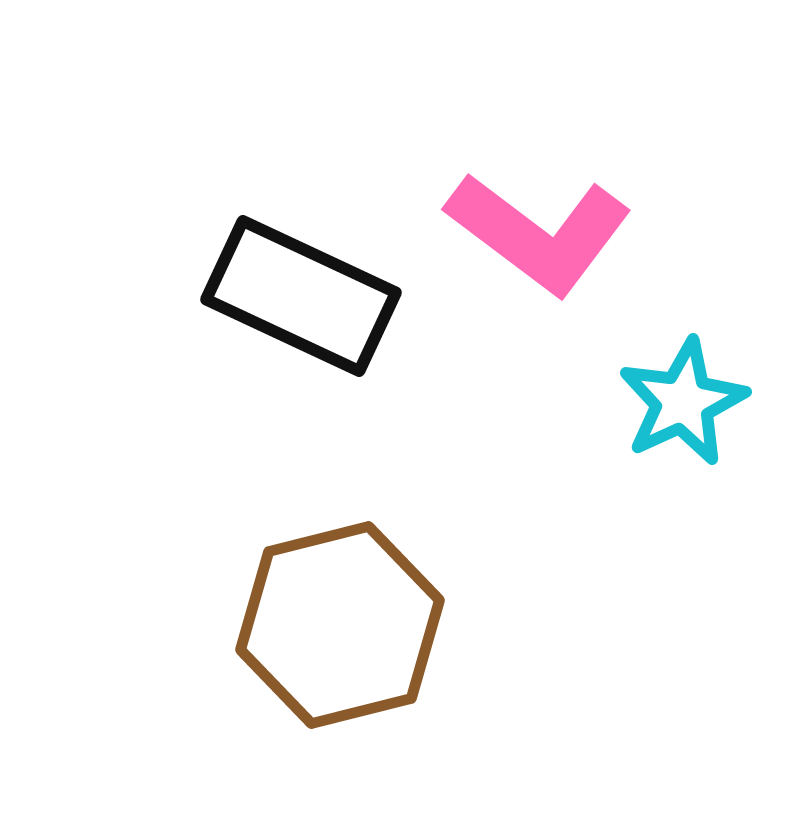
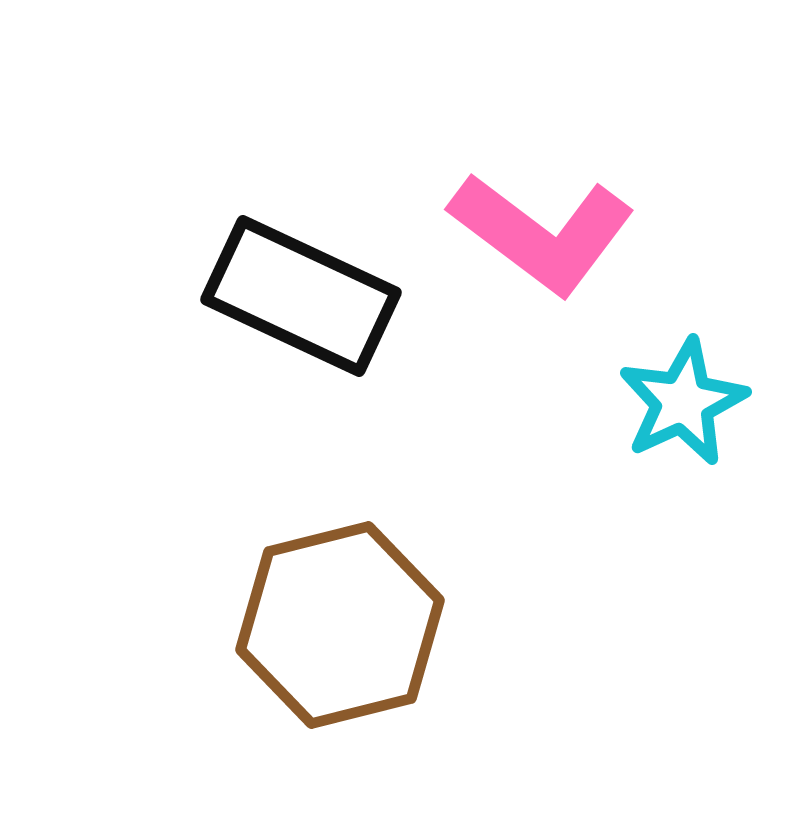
pink L-shape: moved 3 px right
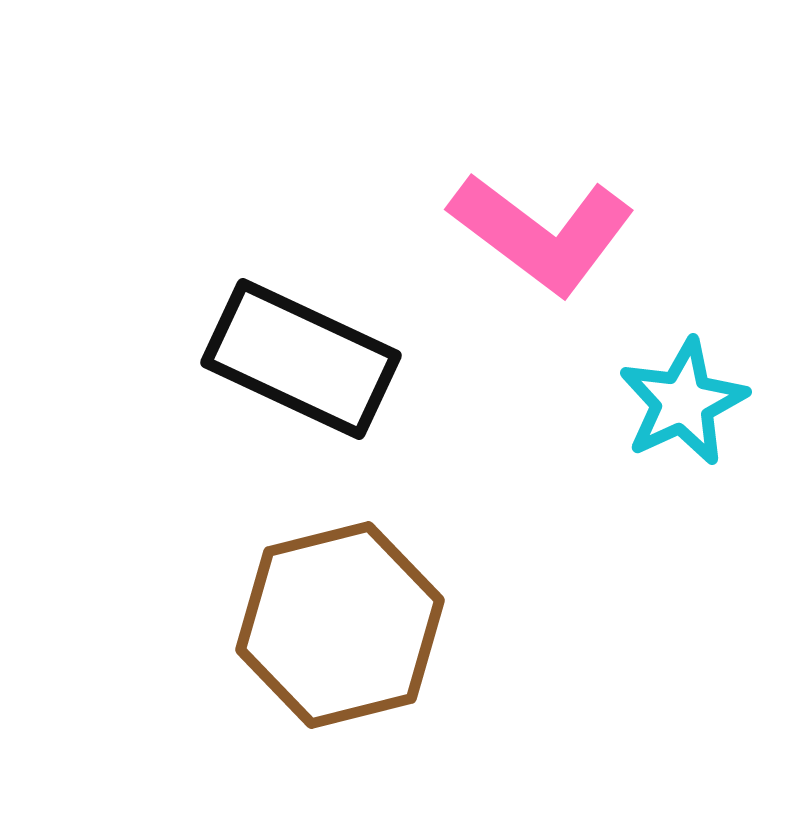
black rectangle: moved 63 px down
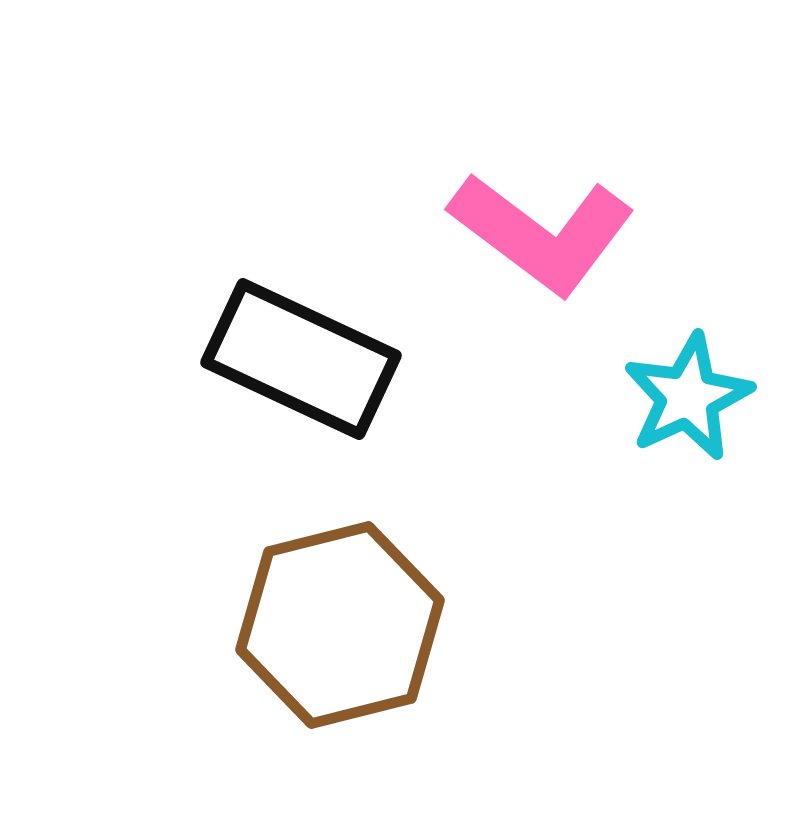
cyan star: moved 5 px right, 5 px up
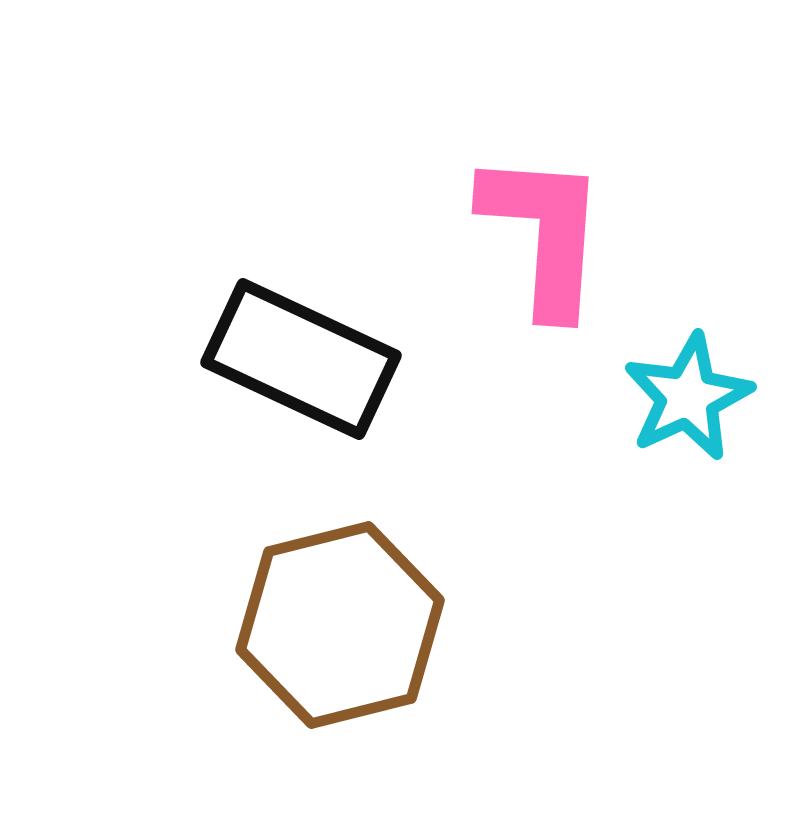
pink L-shape: moved 2 px right; rotated 123 degrees counterclockwise
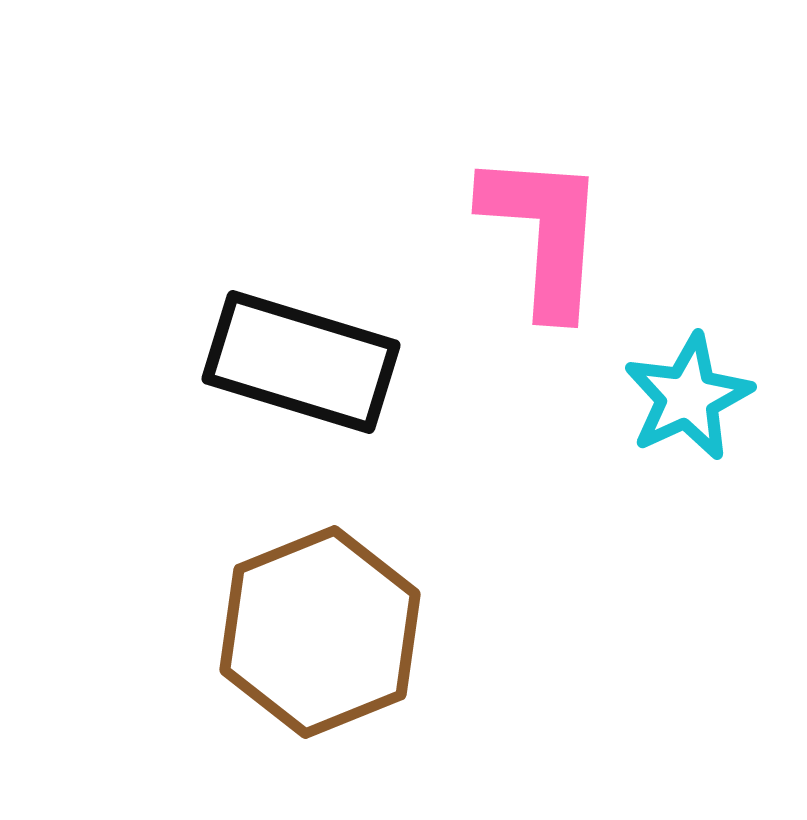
black rectangle: moved 3 px down; rotated 8 degrees counterclockwise
brown hexagon: moved 20 px left, 7 px down; rotated 8 degrees counterclockwise
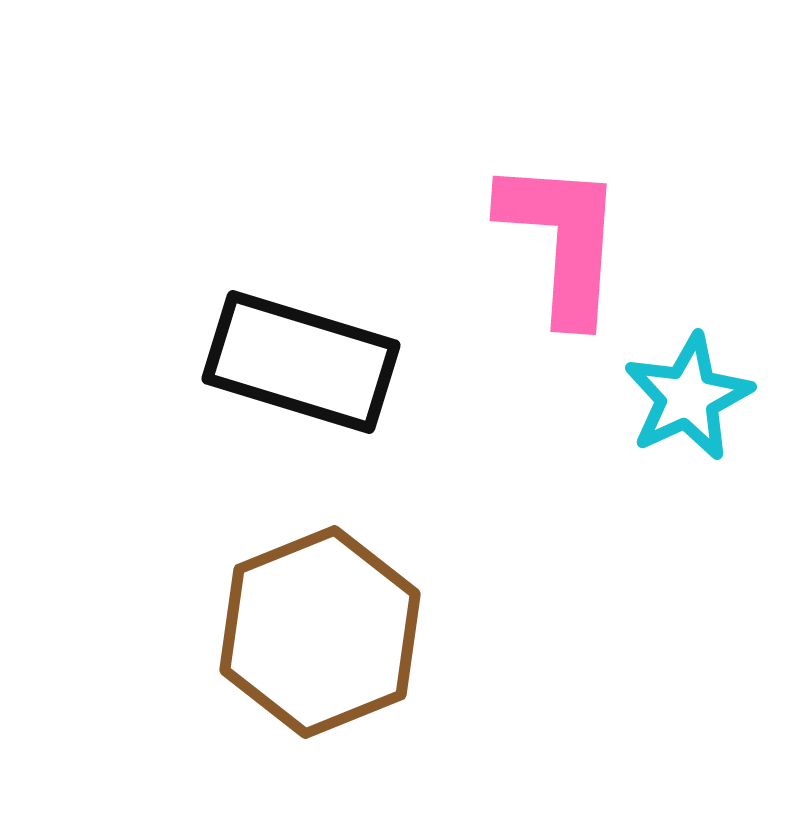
pink L-shape: moved 18 px right, 7 px down
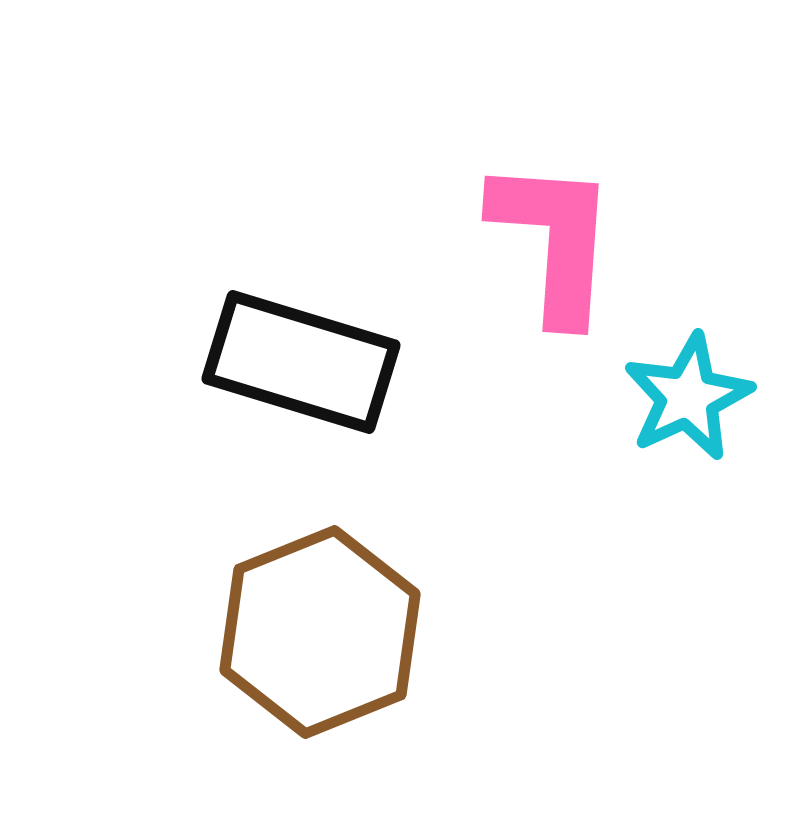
pink L-shape: moved 8 px left
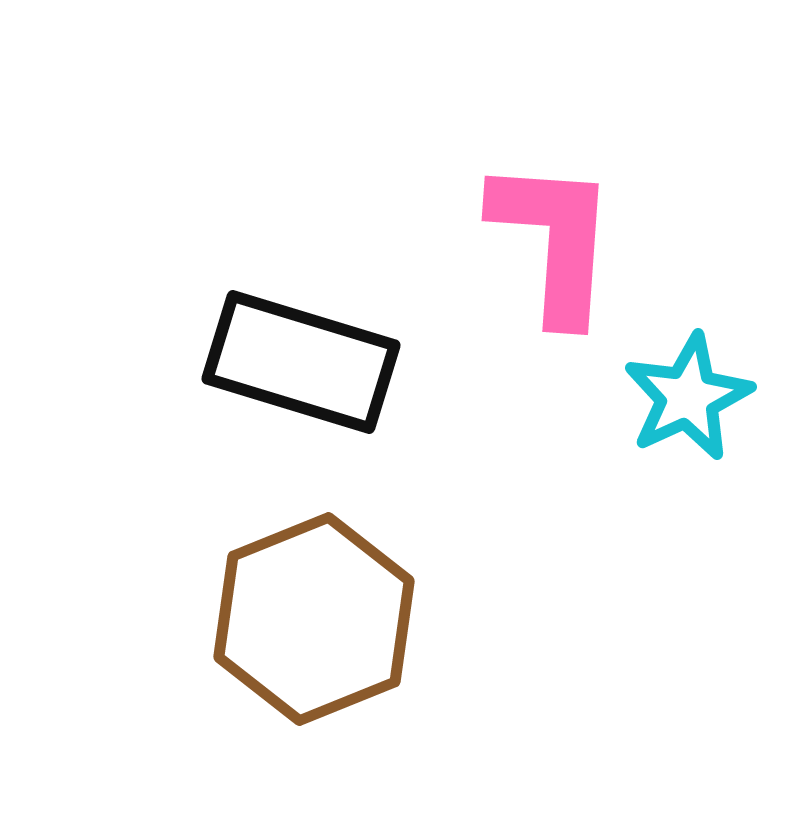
brown hexagon: moved 6 px left, 13 px up
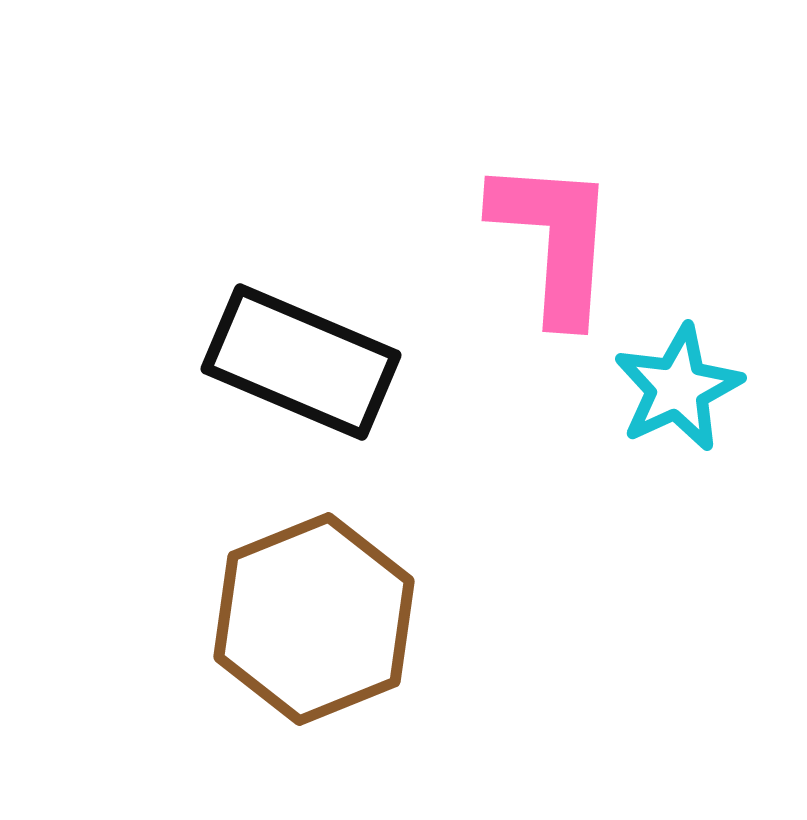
black rectangle: rotated 6 degrees clockwise
cyan star: moved 10 px left, 9 px up
